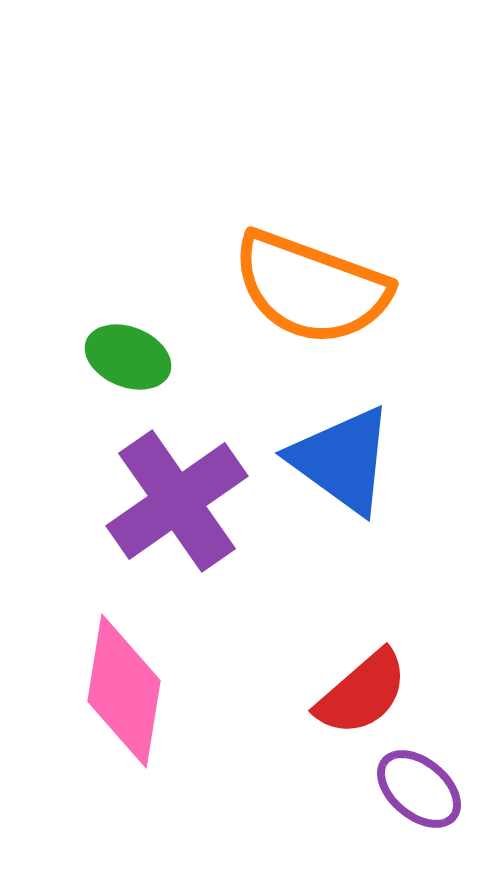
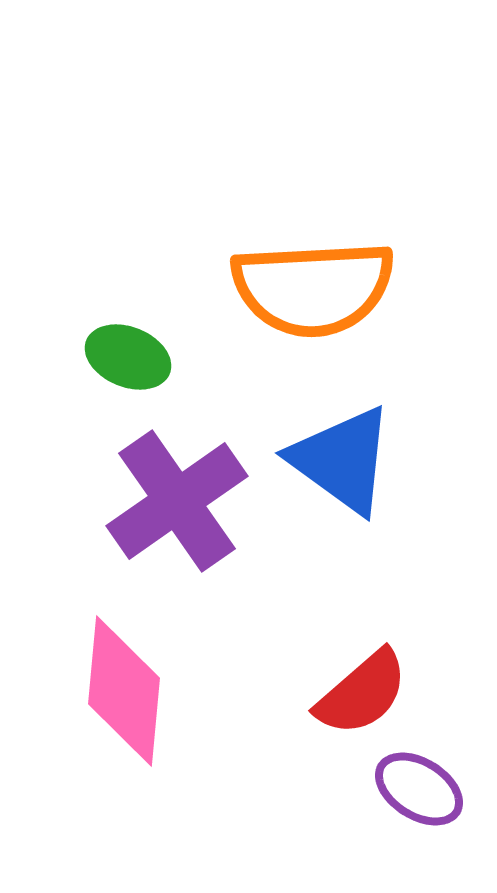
orange semicircle: moved 2 px right; rotated 23 degrees counterclockwise
pink diamond: rotated 4 degrees counterclockwise
purple ellipse: rotated 8 degrees counterclockwise
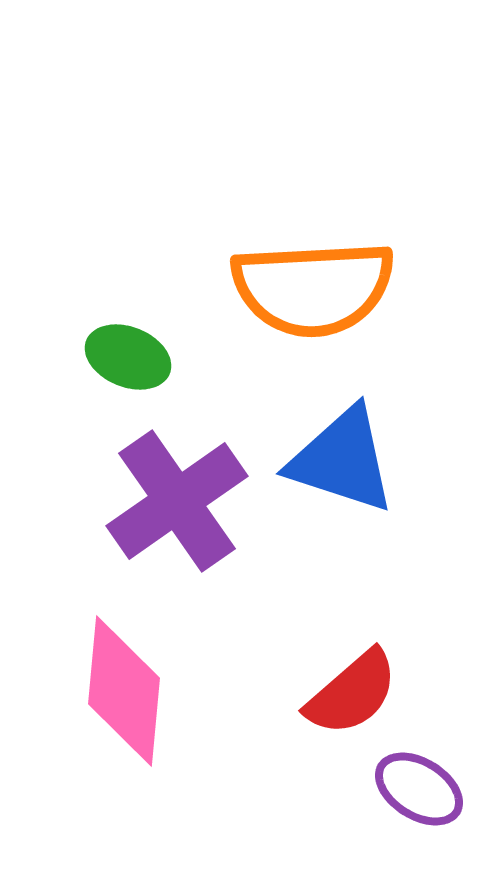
blue triangle: rotated 18 degrees counterclockwise
red semicircle: moved 10 px left
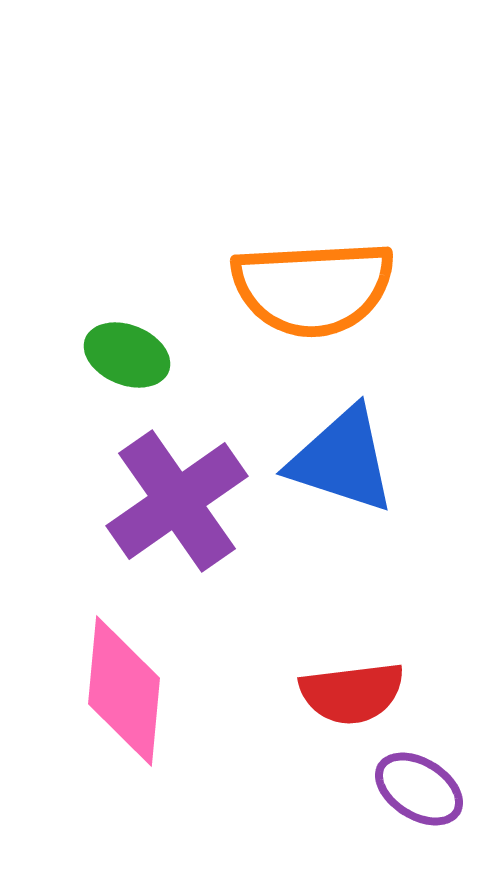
green ellipse: moved 1 px left, 2 px up
red semicircle: rotated 34 degrees clockwise
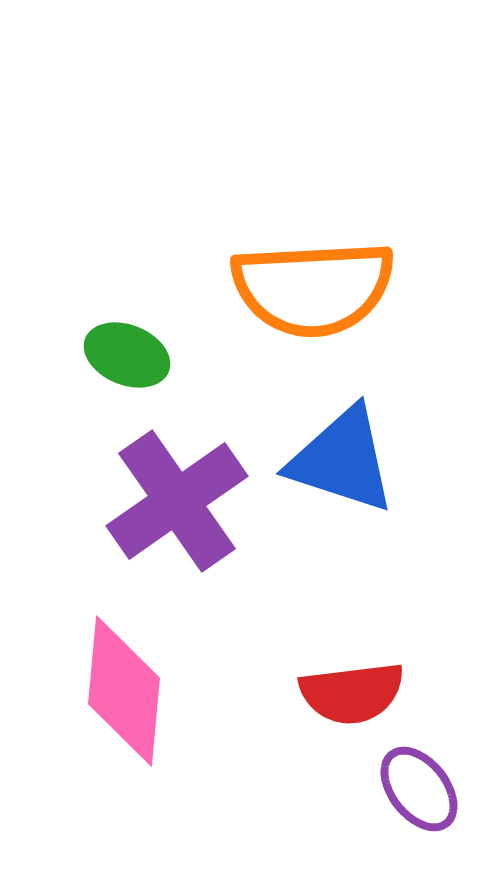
purple ellipse: rotated 20 degrees clockwise
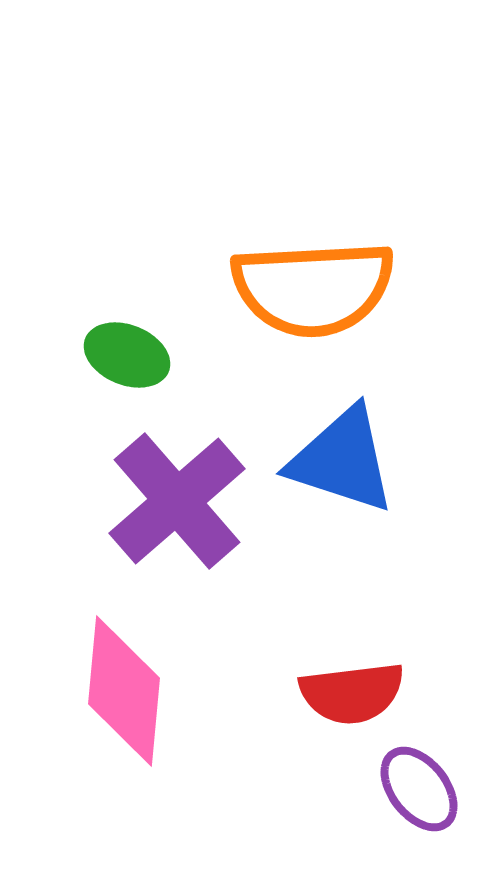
purple cross: rotated 6 degrees counterclockwise
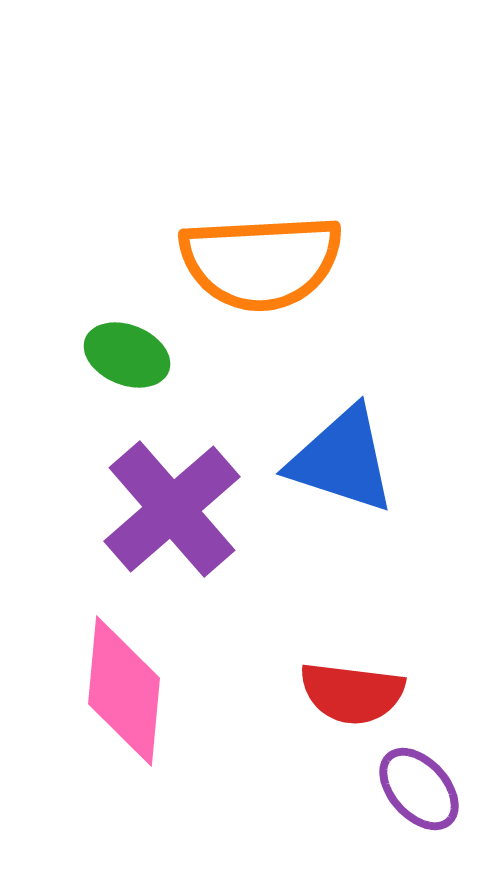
orange semicircle: moved 52 px left, 26 px up
purple cross: moved 5 px left, 8 px down
red semicircle: rotated 14 degrees clockwise
purple ellipse: rotated 4 degrees counterclockwise
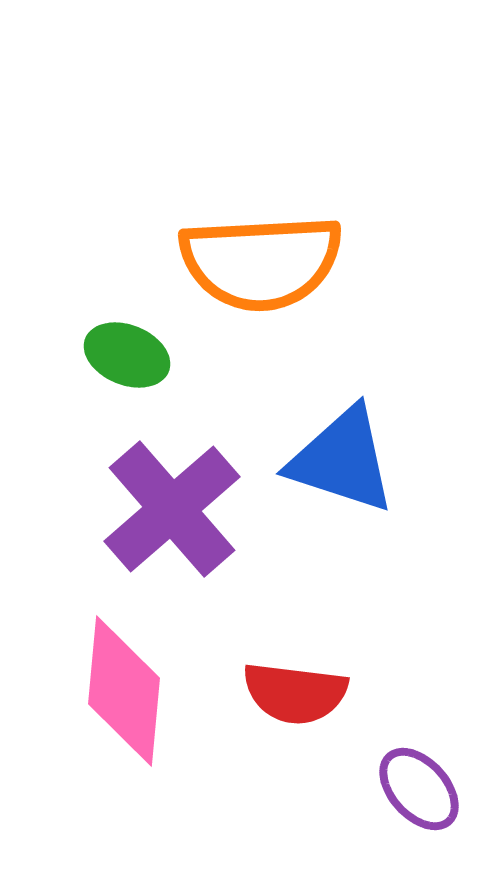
red semicircle: moved 57 px left
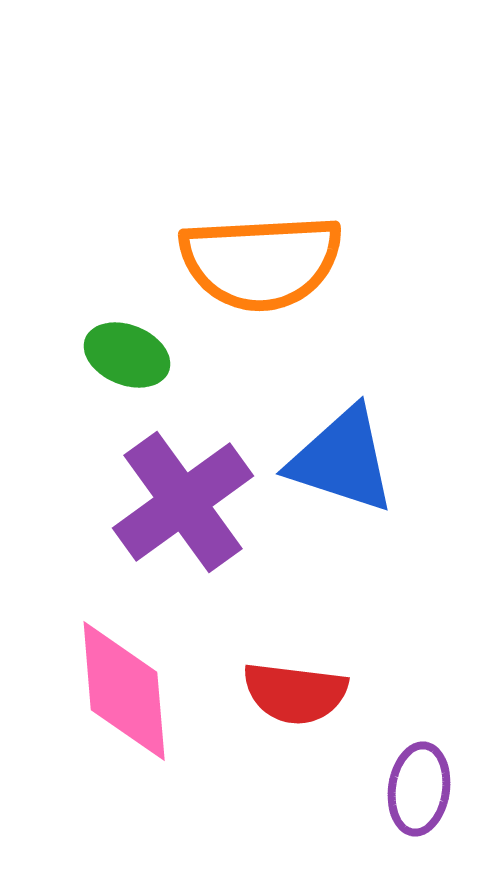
purple cross: moved 11 px right, 7 px up; rotated 5 degrees clockwise
pink diamond: rotated 10 degrees counterclockwise
purple ellipse: rotated 50 degrees clockwise
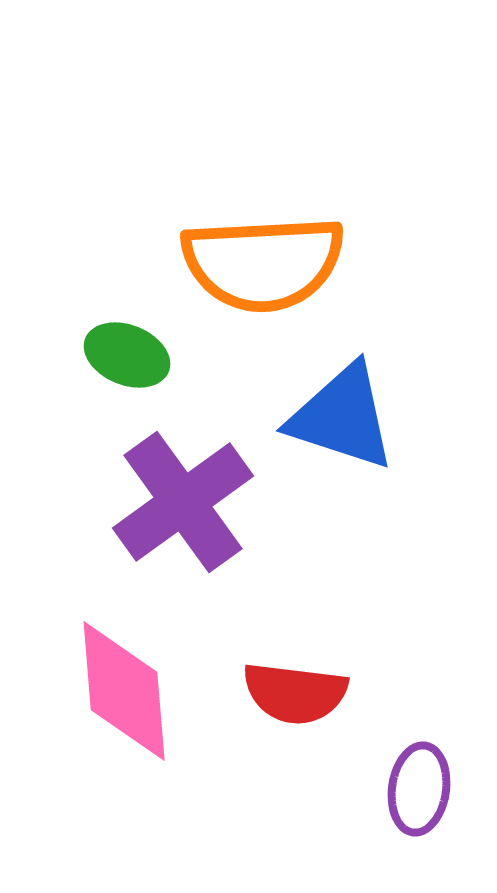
orange semicircle: moved 2 px right, 1 px down
blue triangle: moved 43 px up
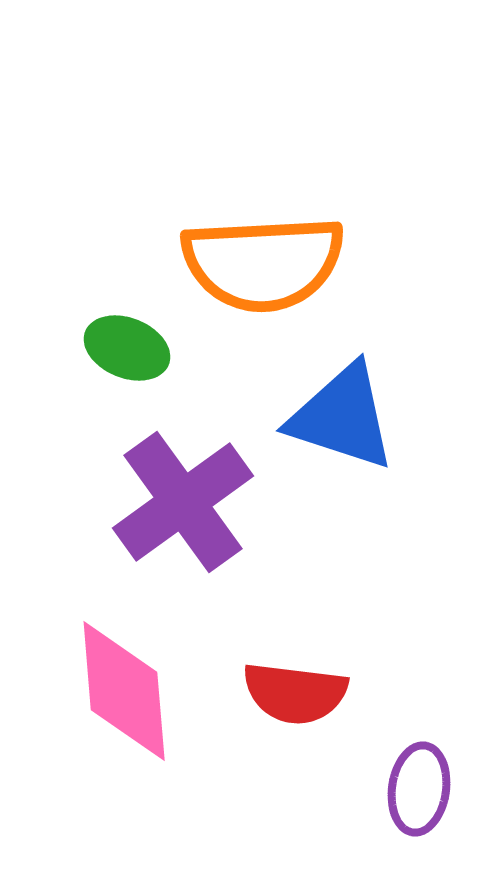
green ellipse: moved 7 px up
